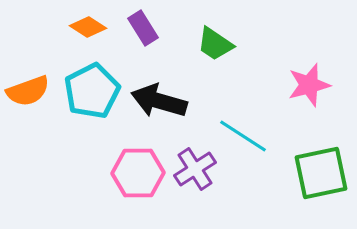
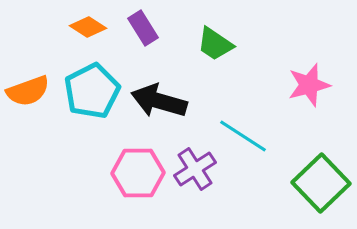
green square: moved 10 px down; rotated 32 degrees counterclockwise
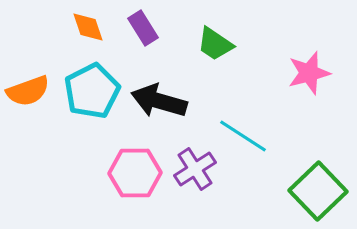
orange diamond: rotated 39 degrees clockwise
pink star: moved 12 px up
pink hexagon: moved 3 px left
green square: moved 3 px left, 8 px down
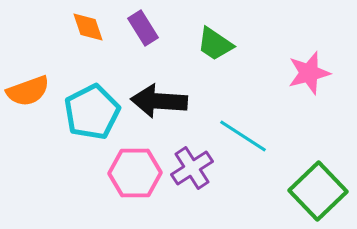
cyan pentagon: moved 21 px down
black arrow: rotated 12 degrees counterclockwise
purple cross: moved 3 px left, 1 px up
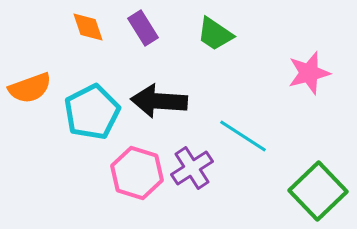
green trapezoid: moved 10 px up
orange semicircle: moved 2 px right, 3 px up
pink hexagon: moved 2 px right; rotated 18 degrees clockwise
